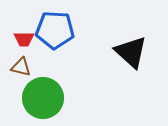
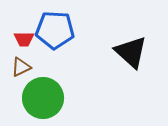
brown triangle: rotated 40 degrees counterclockwise
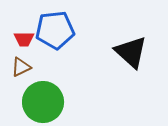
blue pentagon: rotated 9 degrees counterclockwise
green circle: moved 4 px down
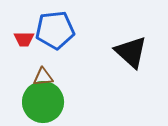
brown triangle: moved 22 px right, 10 px down; rotated 20 degrees clockwise
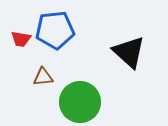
red trapezoid: moved 3 px left; rotated 10 degrees clockwise
black triangle: moved 2 px left
green circle: moved 37 px right
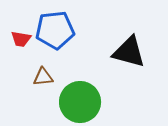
black triangle: rotated 27 degrees counterclockwise
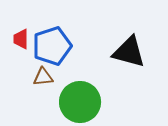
blue pentagon: moved 3 px left, 16 px down; rotated 12 degrees counterclockwise
red trapezoid: rotated 80 degrees clockwise
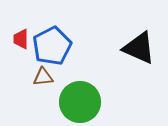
blue pentagon: rotated 9 degrees counterclockwise
black triangle: moved 10 px right, 4 px up; rotated 9 degrees clockwise
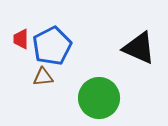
green circle: moved 19 px right, 4 px up
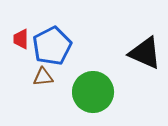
black triangle: moved 6 px right, 5 px down
green circle: moved 6 px left, 6 px up
